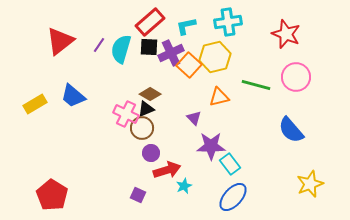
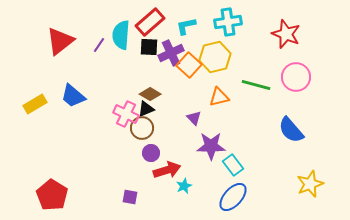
cyan semicircle: moved 14 px up; rotated 12 degrees counterclockwise
cyan rectangle: moved 3 px right, 1 px down
purple square: moved 8 px left, 2 px down; rotated 14 degrees counterclockwise
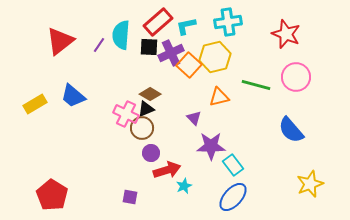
red rectangle: moved 8 px right
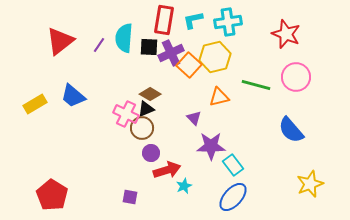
red rectangle: moved 6 px right, 2 px up; rotated 40 degrees counterclockwise
cyan L-shape: moved 7 px right, 6 px up
cyan semicircle: moved 3 px right, 3 px down
